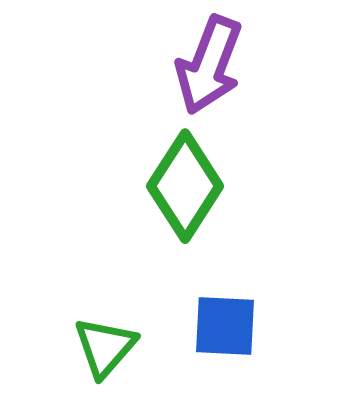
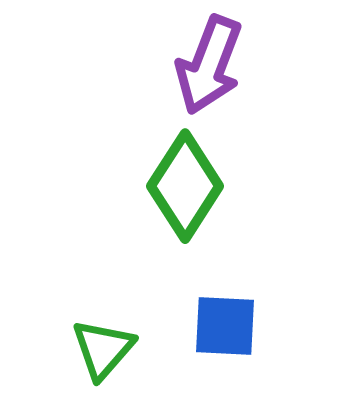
green triangle: moved 2 px left, 2 px down
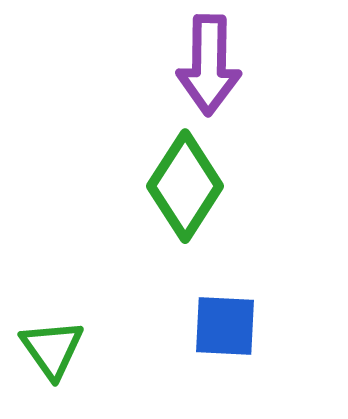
purple arrow: rotated 20 degrees counterclockwise
green triangle: moved 51 px left; rotated 16 degrees counterclockwise
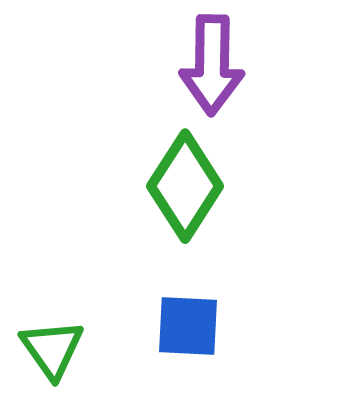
purple arrow: moved 3 px right
blue square: moved 37 px left
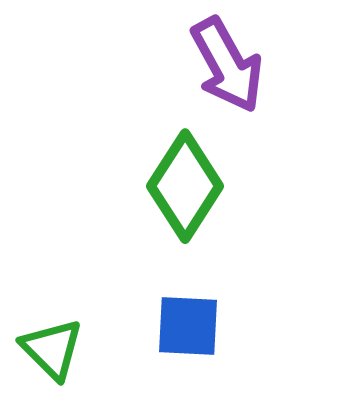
purple arrow: moved 15 px right; rotated 30 degrees counterclockwise
green triangle: rotated 10 degrees counterclockwise
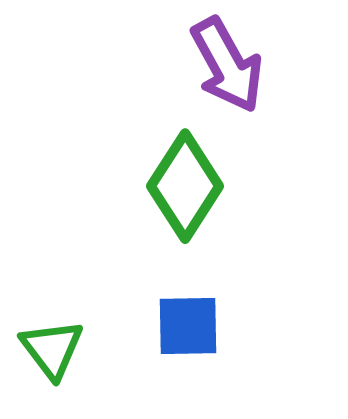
blue square: rotated 4 degrees counterclockwise
green triangle: rotated 8 degrees clockwise
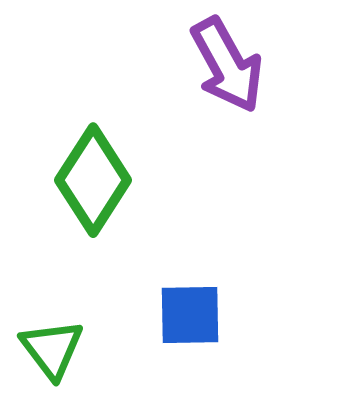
green diamond: moved 92 px left, 6 px up
blue square: moved 2 px right, 11 px up
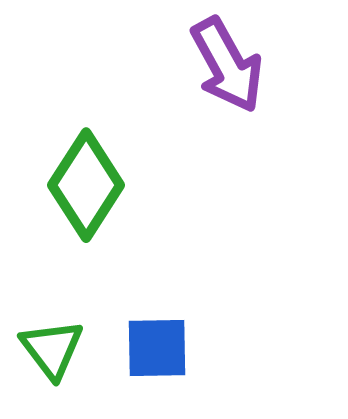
green diamond: moved 7 px left, 5 px down
blue square: moved 33 px left, 33 px down
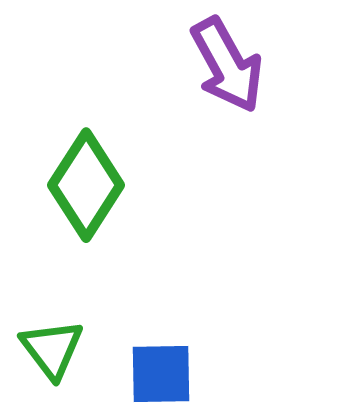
blue square: moved 4 px right, 26 px down
